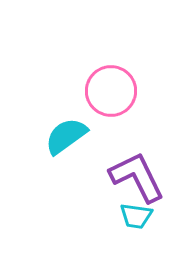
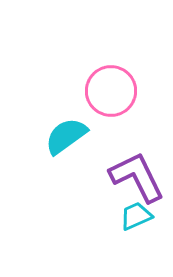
cyan trapezoid: rotated 148 degrees clockwise
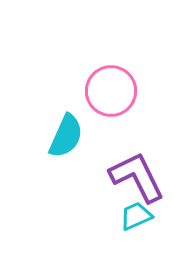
cyan semicircle: rotated 150 degrees clockwise
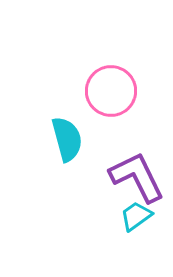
cyan semicircle: moved 1 px right, 3 px down; rotated 39 degrees counterclockwise
cyan trapezoid: rotated 12 degrees counterclockwise
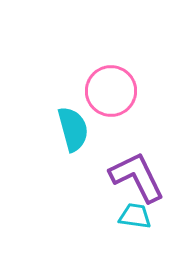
cyan semicircle: moved 6 px right, 10 px up
cyan trapezoid: moved 1 px left; rotated 44 degrees clockwise
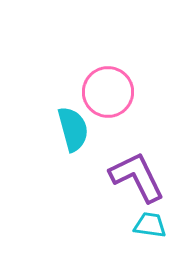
pink circle: moved 3 px left, 1 px down
cyan trapezoid: moved 15 px right, 9 px down
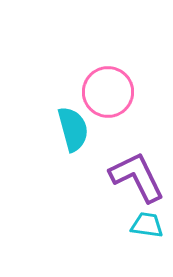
cyan trapezoid: moved 3 px left
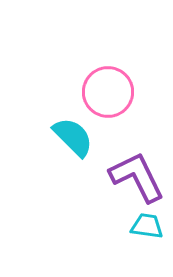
cyan semicircle: moved 8 px down; rotated 30 degrees counterclockwise
cyan trapezoid: moved 1 px down
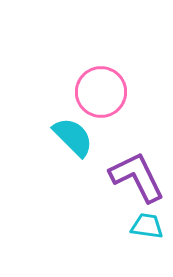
pink circle: moved 7 px left
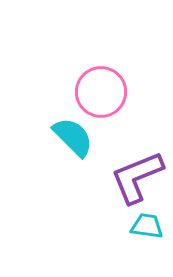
purple L-shape: rotated 86 degrees counterclockwise
